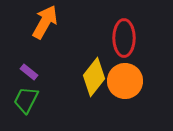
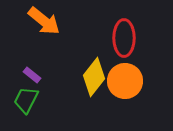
orange arrow: moved 1 px left, 1 px up; rotated 100 degrees clockwise
purple rectangle: moved 3 px right, 3 px down
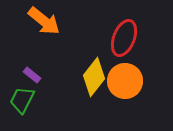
red ellipse: rotated 21 degrees clockwise
green trapezoid: moved 4 px left
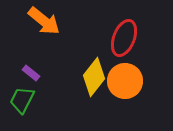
purple rectangle: moved 1 px left, 2 px up
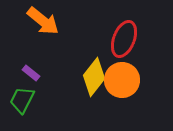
orange arrow: moved 1 px left
red ellipse: moved 1 px down
orange circle: moved 3 px left, 1 px up
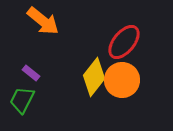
red ellipse: moved 3 px down; rotated 18 degrees clockwise
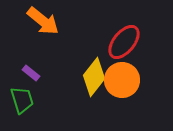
green trapezoid: rotated 136 degrees clockwise
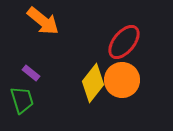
yellow diamond: moved 1 px left, 6 px down
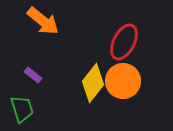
red ellipse: rotated 12 degrees counterclockwise
purple rectangle: moved 2 px right, 2 px down
orange circle: moved 1 px right, 1 px down
green trapezoid: moved 9 px down
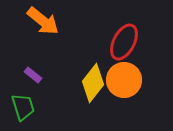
orange circle: moved 1 px right, 1 px up
green trapezoid: moved 1 px right, 2 px up
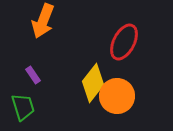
orange arrow: rotated 72 degrees clockwise
purple rectangle: rotated 18 degrees clockwise
orange circle: moved 7 px left, 16 px down
